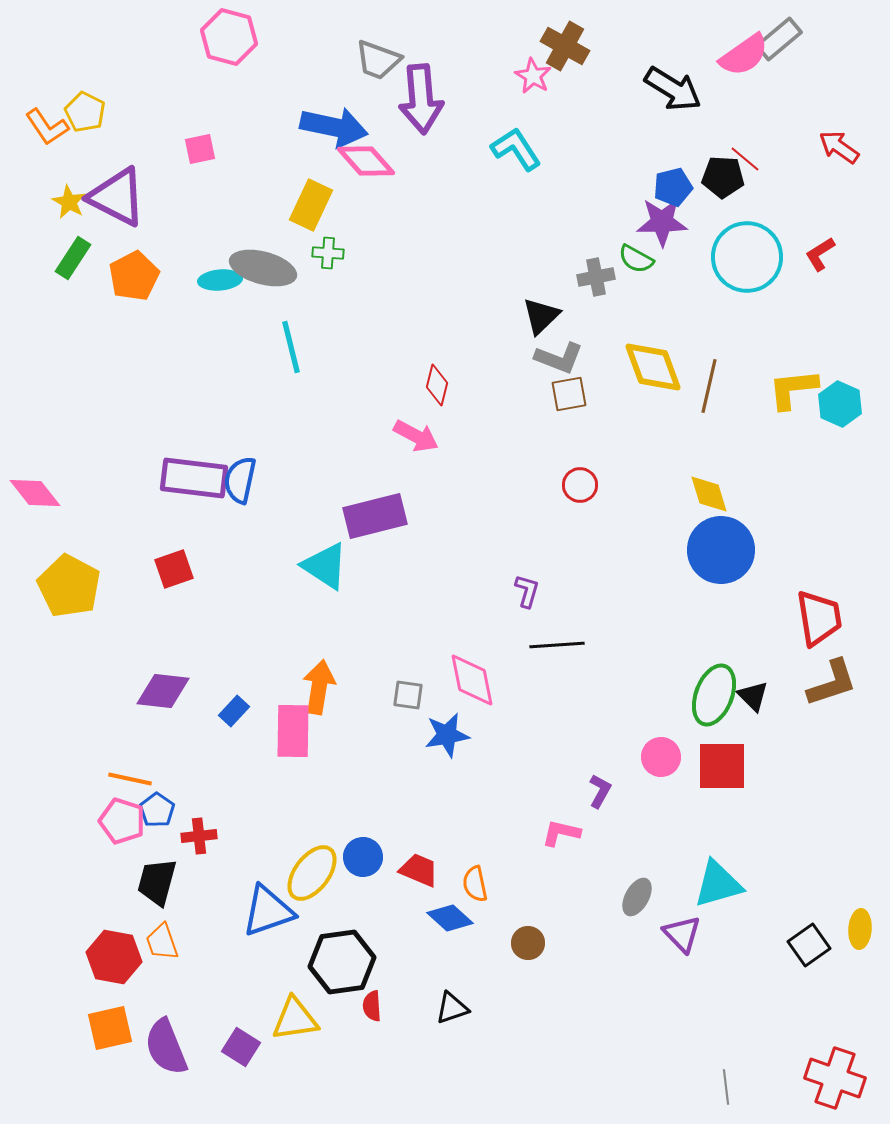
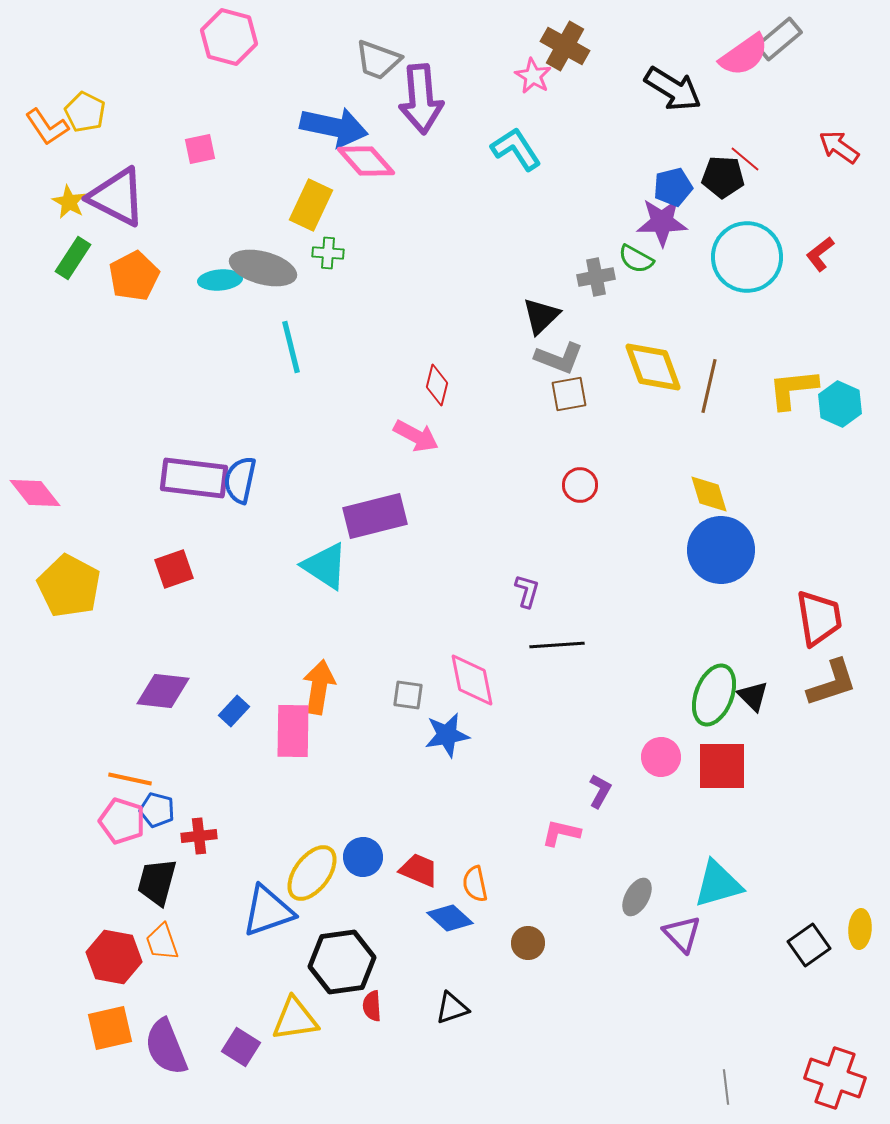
red L-shape at (820, 254): rotated 6 degrees counterclockwise
blue pentagon at (157, 810): rotated 20 degrees counterclockwise
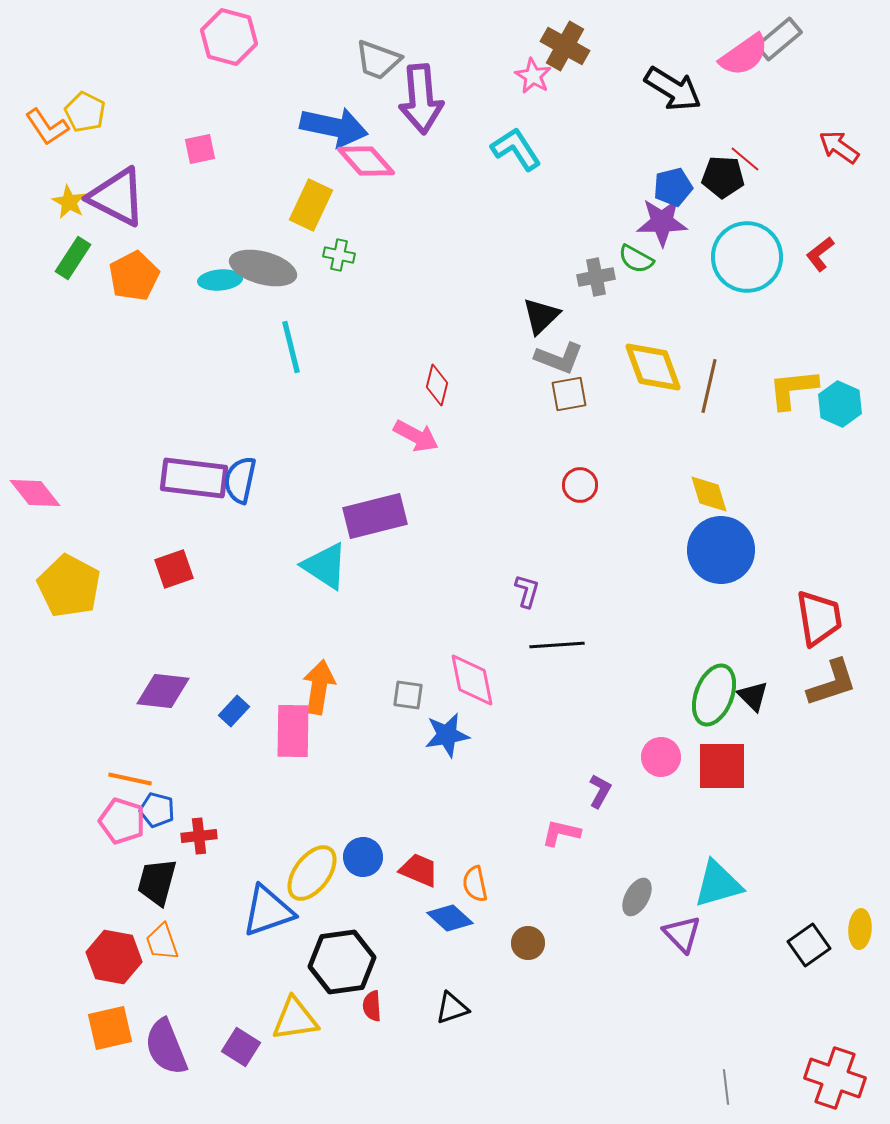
green cross at (328, 253): moved 11 px right, 2 px down; rotated 8 degrees clockwise
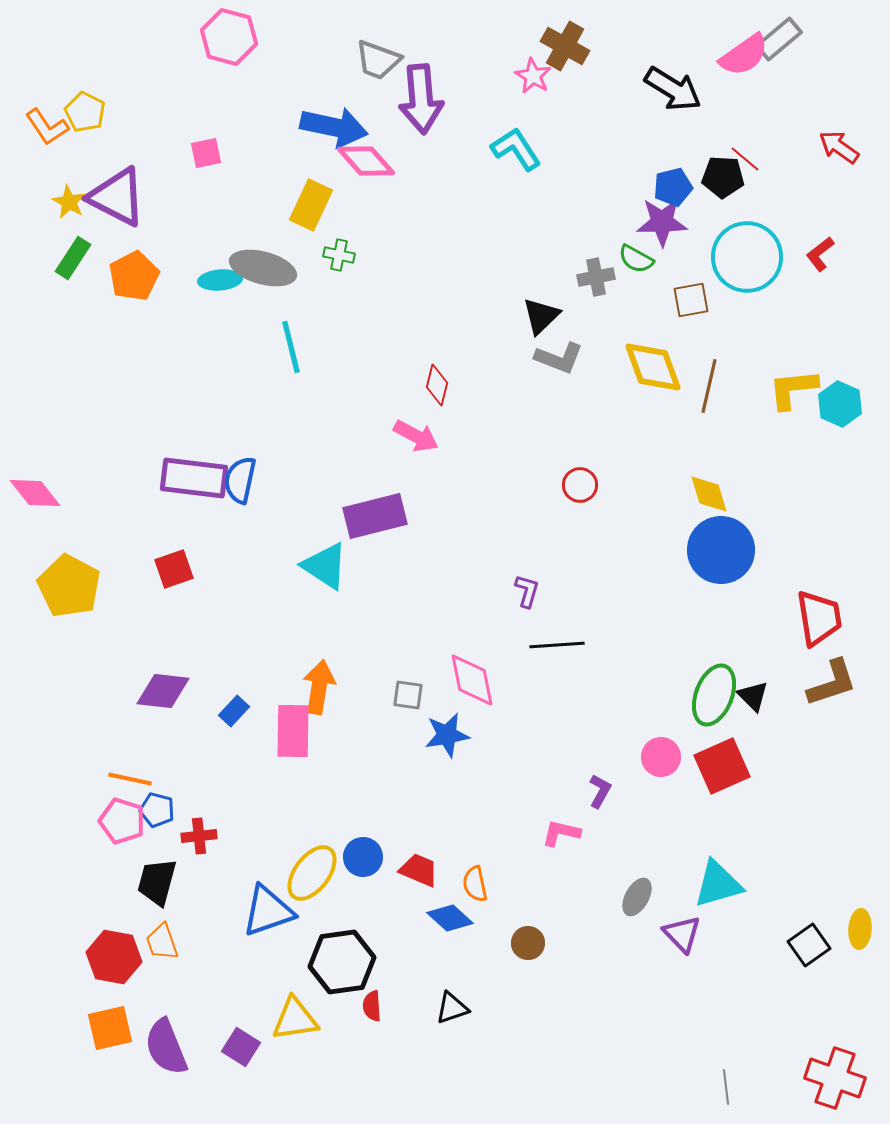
pink square at (200, 149): moved 6 px right, 4 px down
brown square at (569, 394): moved 122 px right, 94 px up
red square at (722, 766): rotated 24 degrees counterclockwise
